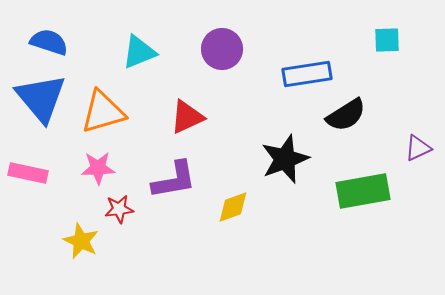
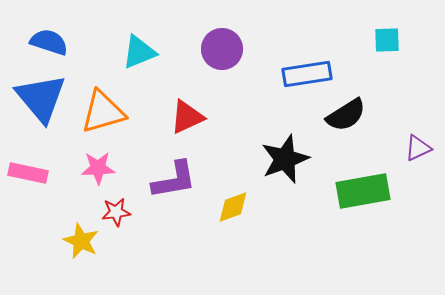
red star: moved 3 px left, 3 px down
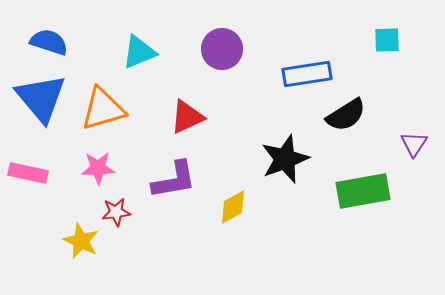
orange triangle: moved 3 px up
purple triangle: moved 4 px left, 4 px up; rotated 32 degrees counterclockwise
yellow diamond: rotated 9 degrees counterclockwise
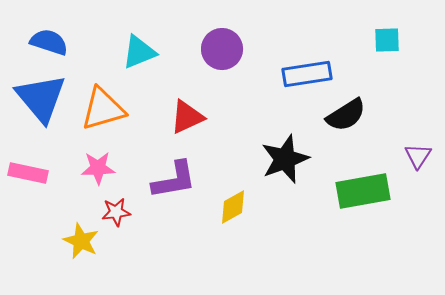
purple triangle: moved 4 px right, 12 px down
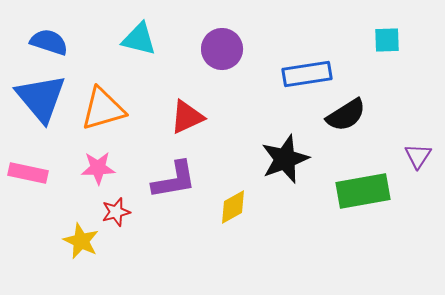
cyan triangle: moved 13 px up; rotated 36 degrees clockwise
red star: rotated 8 degrees counterclockwise
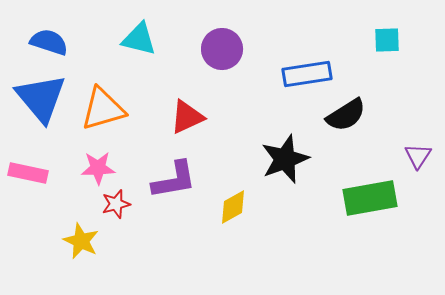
green rectangle: moved 7 px right, 7 px down
red star: moved 8 px up
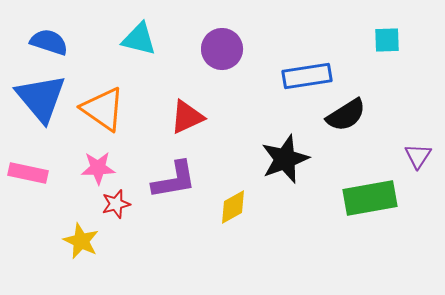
blue rectangle: moved 2 px down
orange triangle: rotated 51 degrees clockwise
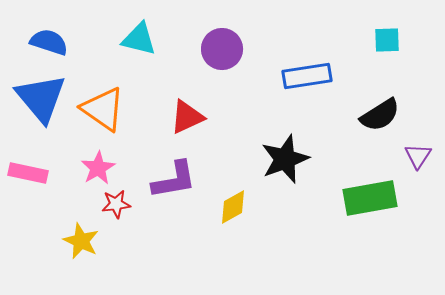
black semicircle: moved 34 px right
pink star: rotated 28 degrees counterclockwise
red star: rotated 8 degrees clockwise
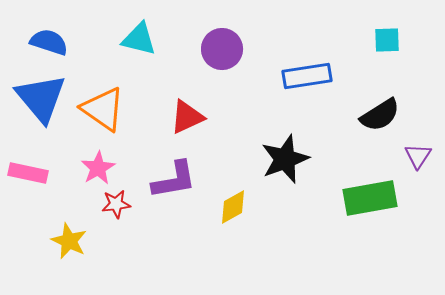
yellow star: moved 12 px left
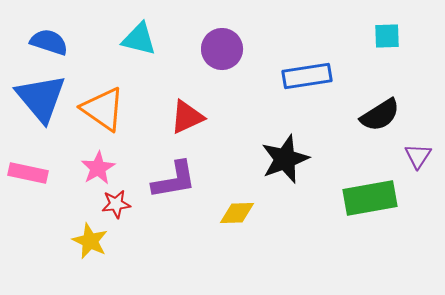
cyan square: moved 4 px up
yellow diamond: moved 4 px right, 6 px down; rotated 27 degrees clockwise
yellow star: moved 21 px right
